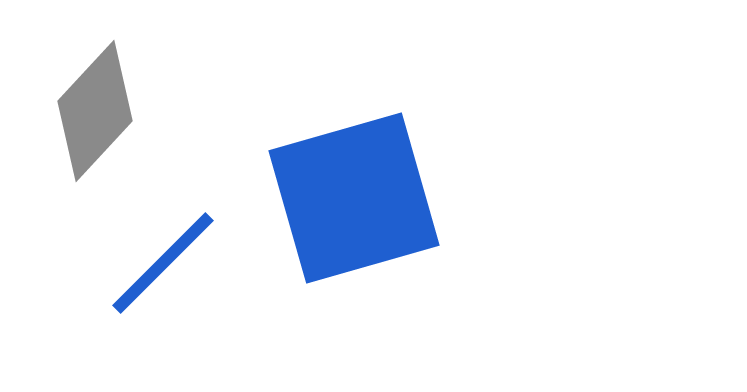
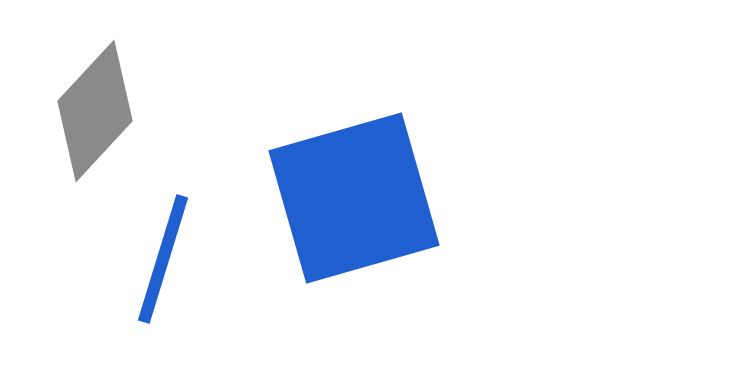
blue line: moved 4 px up; rotated 28 degrees counterclockwise
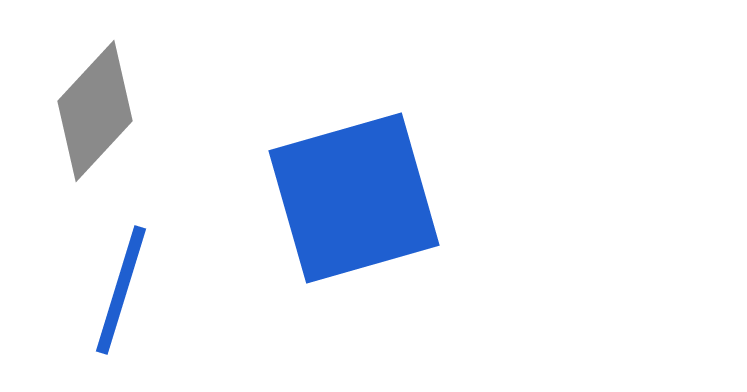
blue line: moved 42 px left, 31 px down
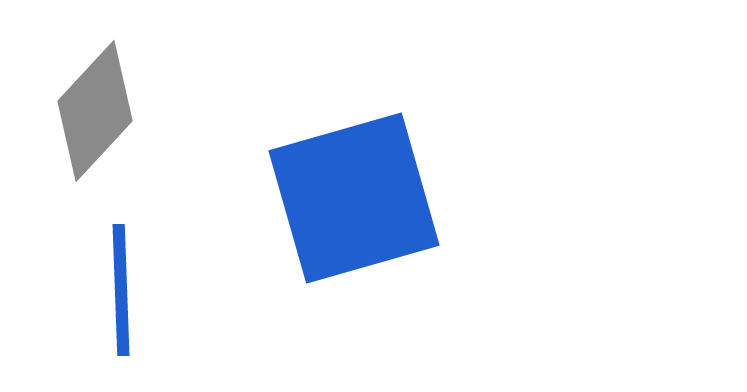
blue line: rotated 19 degrees counterclockwise
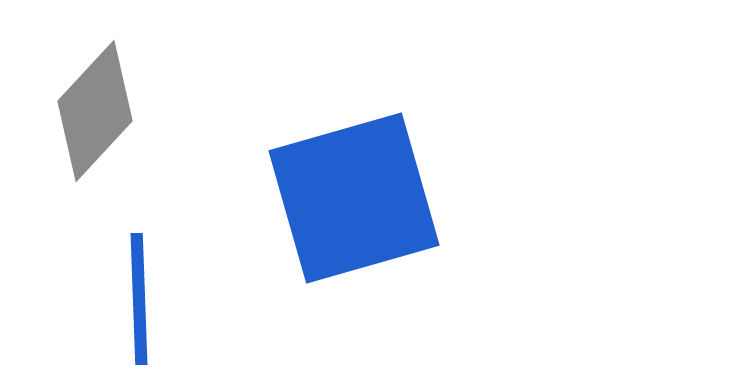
blue line: moved 18 px right, 9 px down
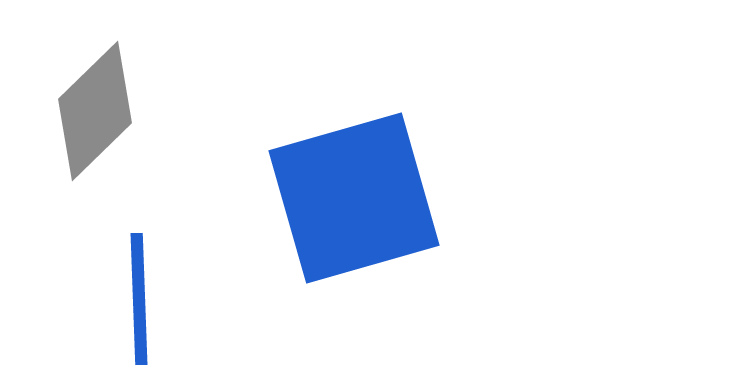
gray diamond: rotated 3 degrees clockwise
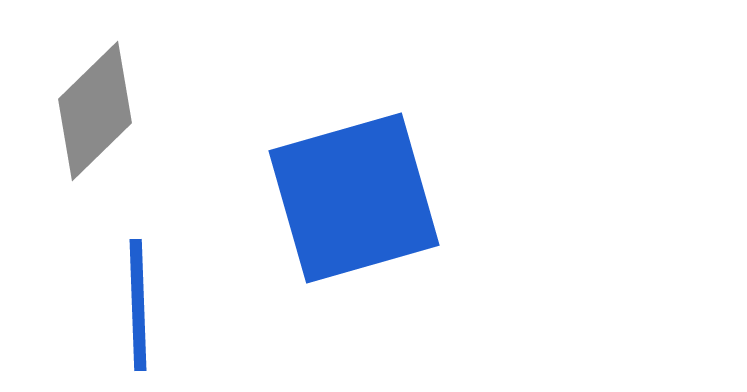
blue line: moved 1 px left, 6 px down
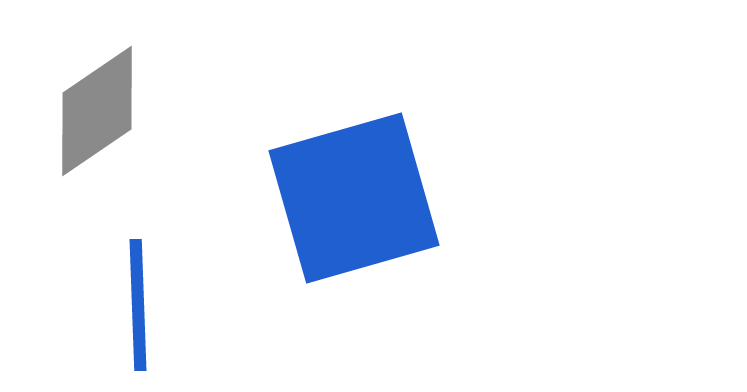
gray diamond: moved 2 px right; rotated 10 degrees clockwise
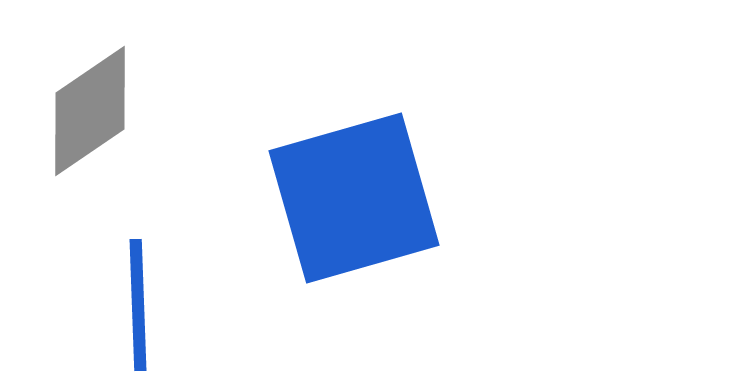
gray diamond: moved 7 px left
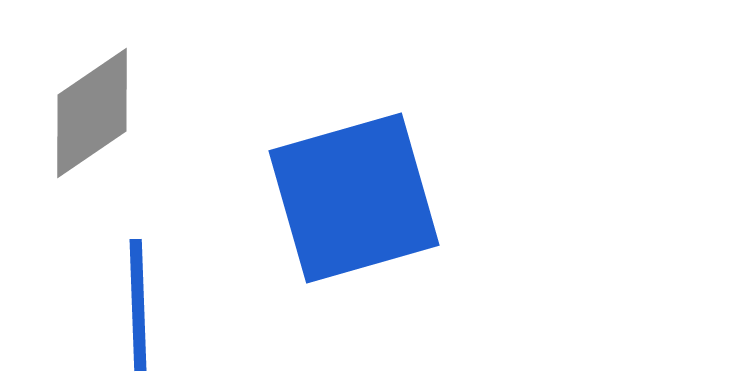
gray diamond: moved 2 px right, 2 px down
